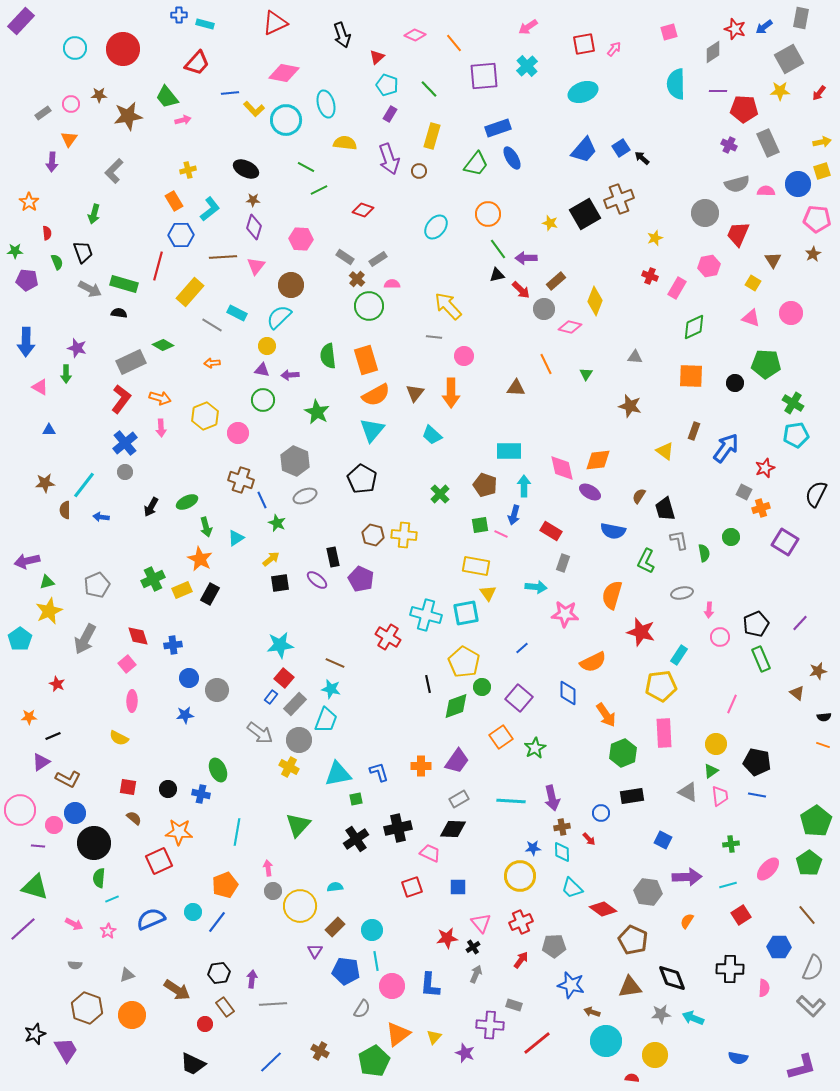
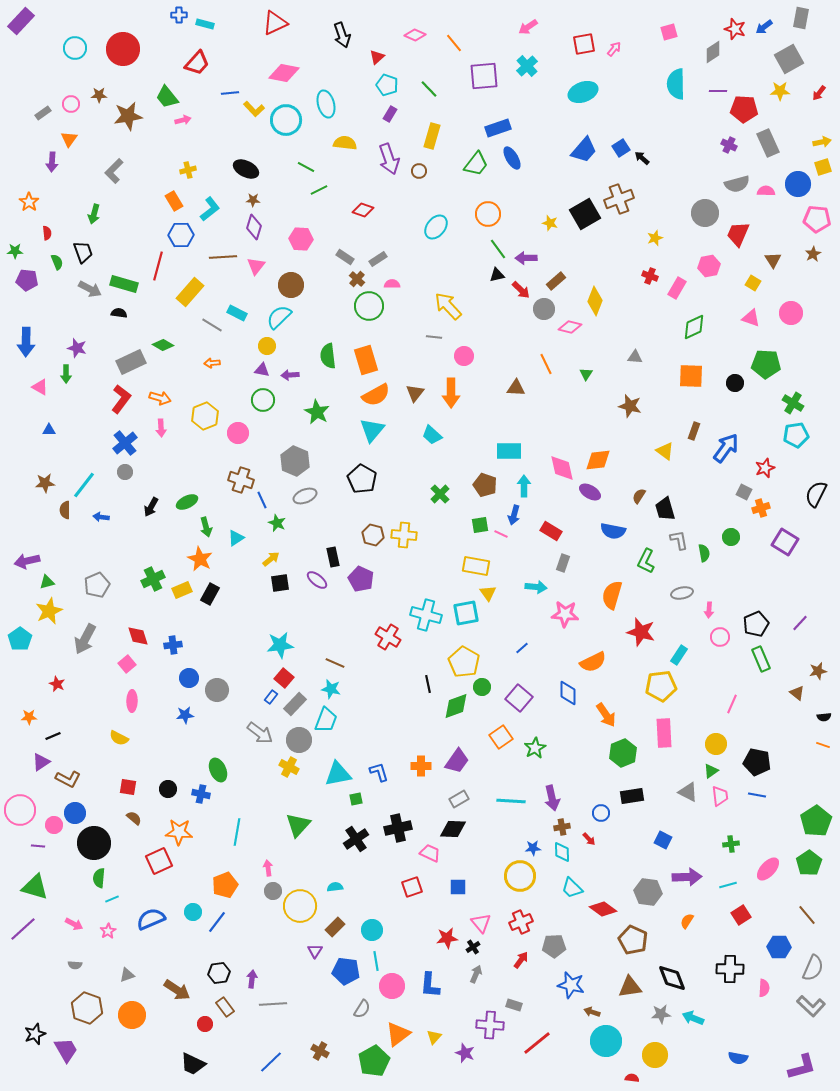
yellow square at (822, 171): moved 1 px right, 4 px up
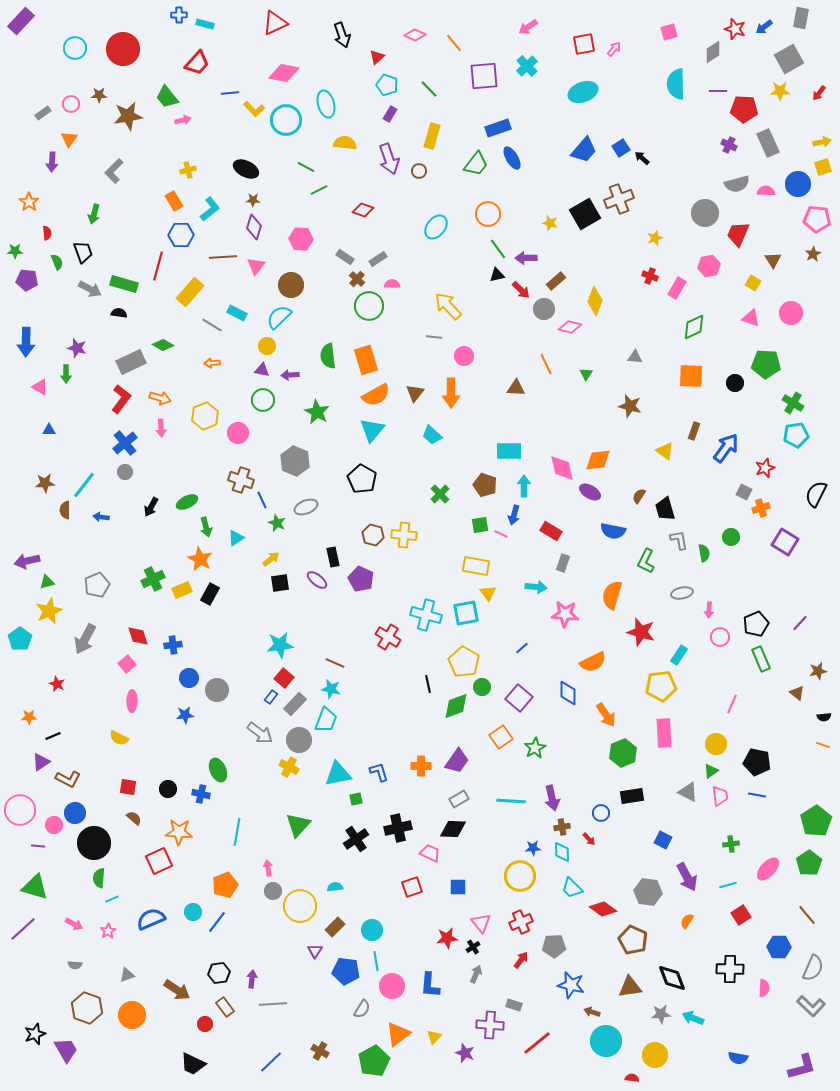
gray ellipse at (305, 496): moved 1 px right, 11 px down
purple arrow at (687, 877): rotated 64 degrees clockwise
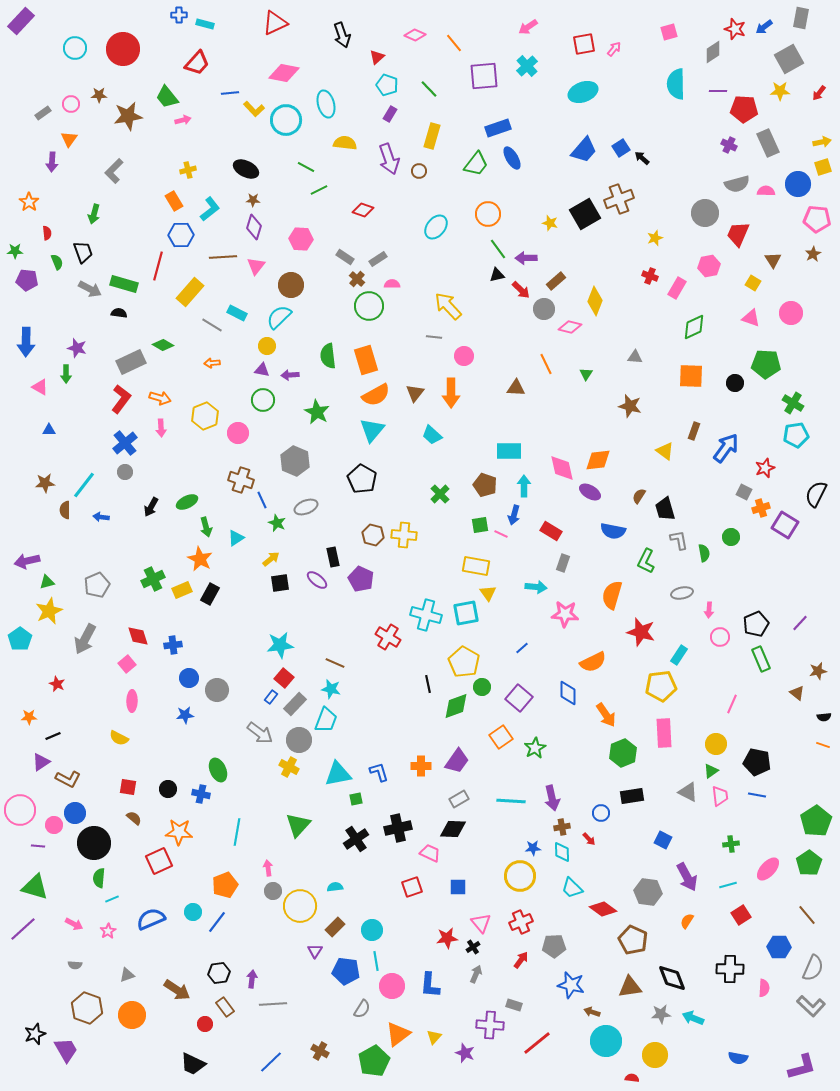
purple square at (785, 542): moved 17 px up
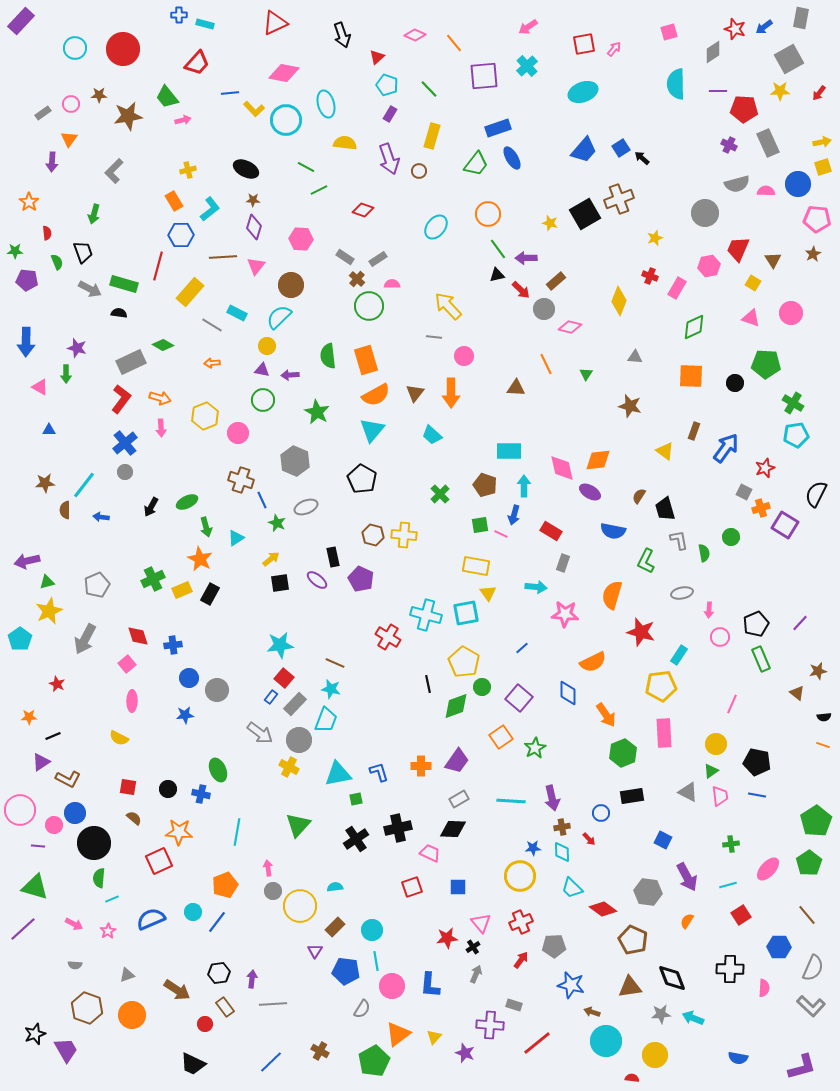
red trapezoid at (738, 234): moved 15 px down
yellow diamond at (595, 301): moved 24 px right
